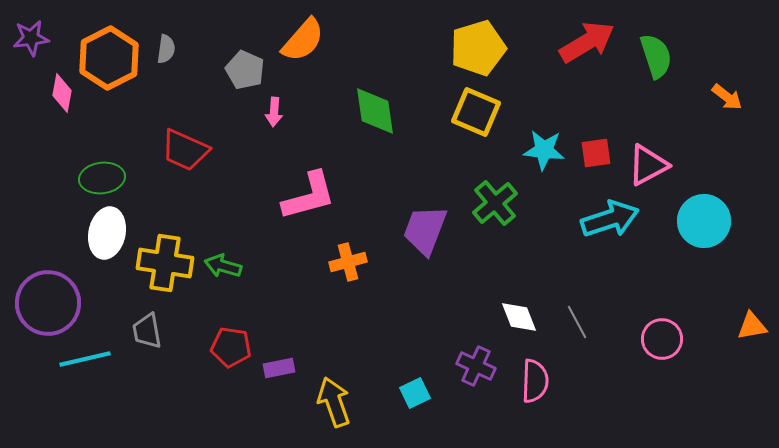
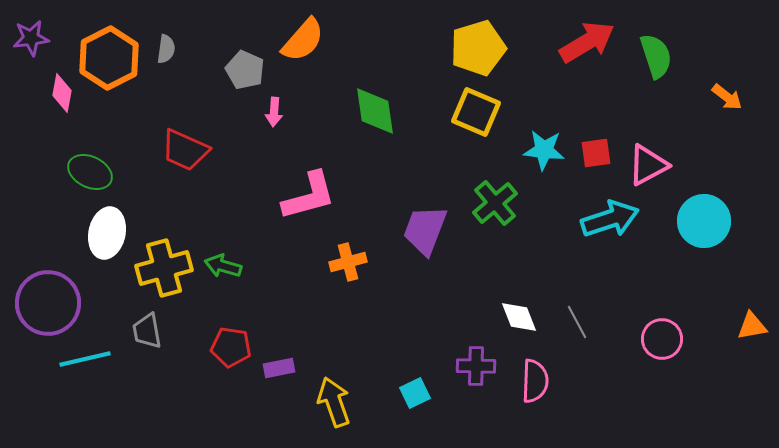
green ellipse: moved 12 px left, 6 px up; rotated 33 degrees clockwise
yellow cross: moved 1 px left, 5 px down; rotated 24 degrees counterclockwise
purple cross: rotated 24 degrees counterclockwise
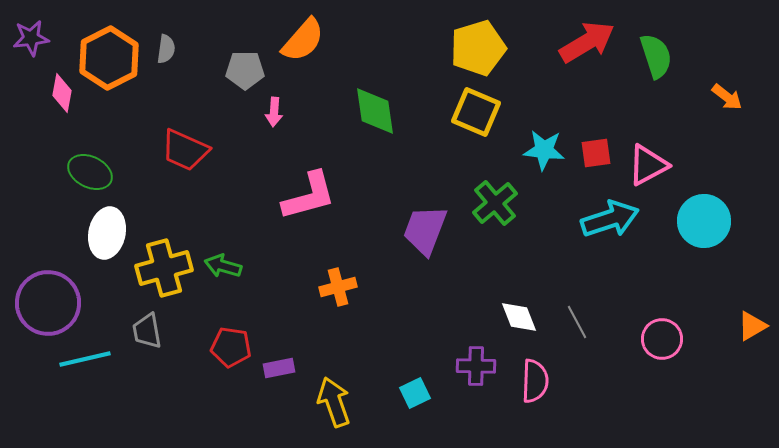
gray pentagon: rotated 24 degrees counterclockwise
orange cross: moved 10 px left, 25 px down
orange triangle: rotated 20 degrees counterclockwise
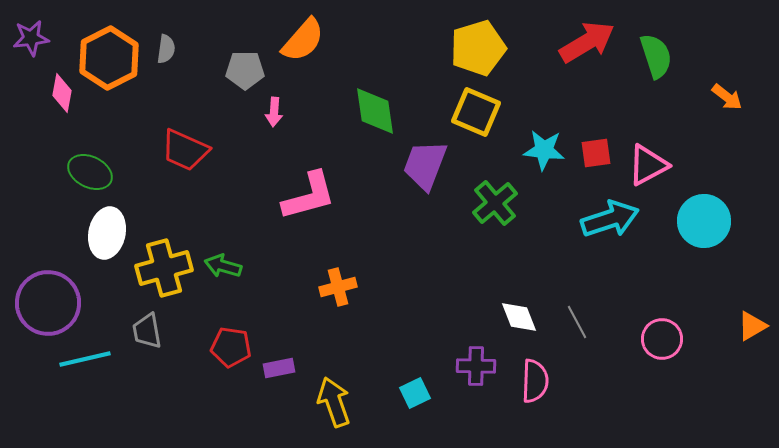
purple trapezoid: moved 65 px up
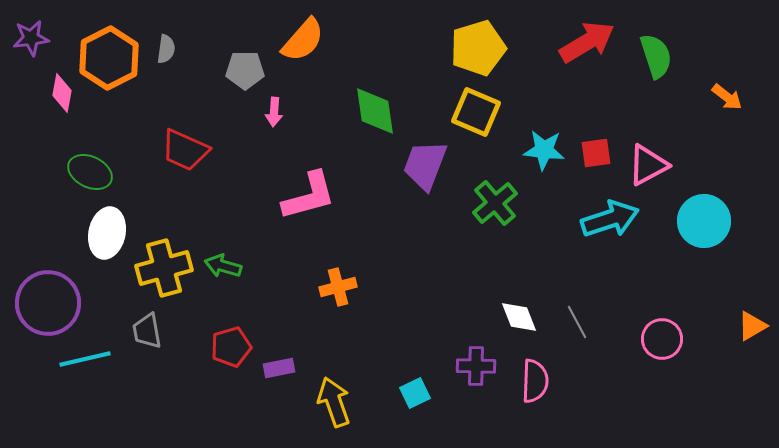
red pentagon: rotated 24 degrees counterclockwise
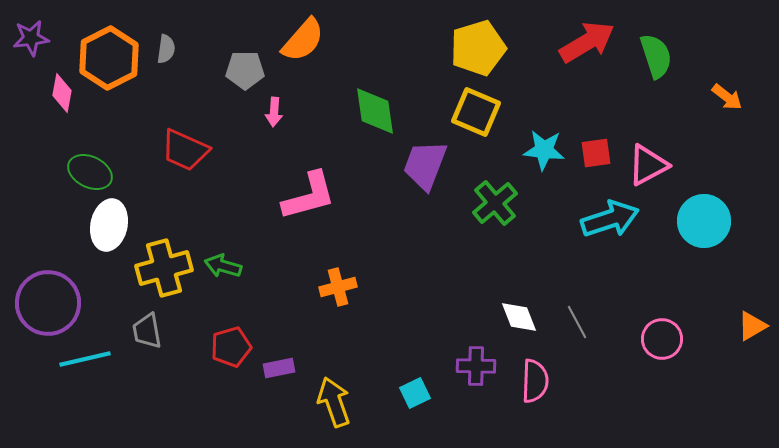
white ellipse: moved 2 px right, 8 px up
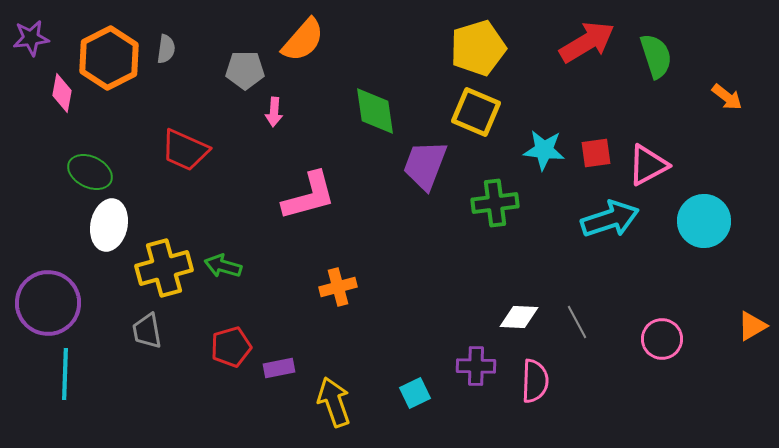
green cross: rotated 33 degrees clockwise
white diamond: rotated 66 degrees counterclockwise
cyan line: moved 20 px left, 15 px down; rotated 75 degrees counterclockwise
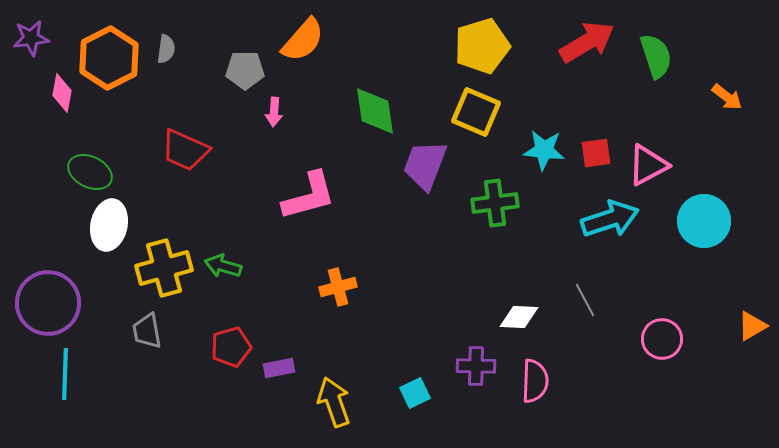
yellow pentagon: moved 4 px right, 2 px up
gray line: moved 8 px right, 22 px up
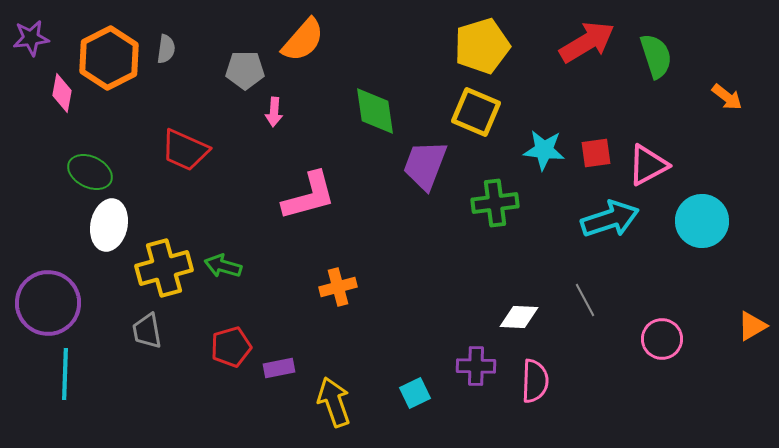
cyan circle: moved 2 px left
